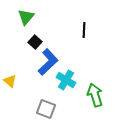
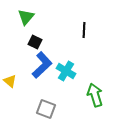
black square: rotated 16 degrees counterclockwise
blue L-shape: moved 6 px left, 3 px down
cyan cross: moved 9 px up
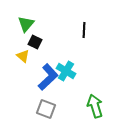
green triangle: moved 7 px down
blue L-shape: moved 6 px right, 12 px down
yellow triangle: moved 13 px right, 25 px up
green arrow: moved 11 px down
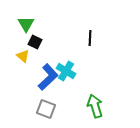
green triangle: rotated 12 degrees counterclockwise
black line: moved 6 px right, 8 px down
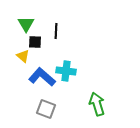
black line: moved 34 px left, 7 px up
black square: rotated 24 degrees counterclockwise
cyan cross: rotated 24 degrees counterclockwise
blue L-shape: moved 6 px left; rotated 96 degrees counterclockwise
green arrow: moved 2 px right, 2 px up
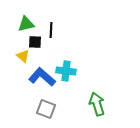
green triangle: rotated 48 degrees clockwise
black line: moved 5 px left, 1 px up
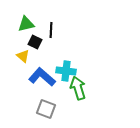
black square: rotated 24 degrees clockwise
green arrow: moved 19 px left, 16 px up
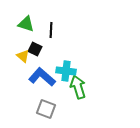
green triangle: rotated 30 degrees clockwise
black square: moved 7 px down
green arrow: moved 1 px up
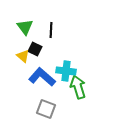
green triangle: moved 1 px left, 3 px down; rotated 36 degrees clockwise
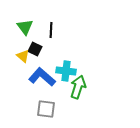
green arrow: rotated 35 degrees clockwise
gray square: rotated 12 degrees counterclockwise
